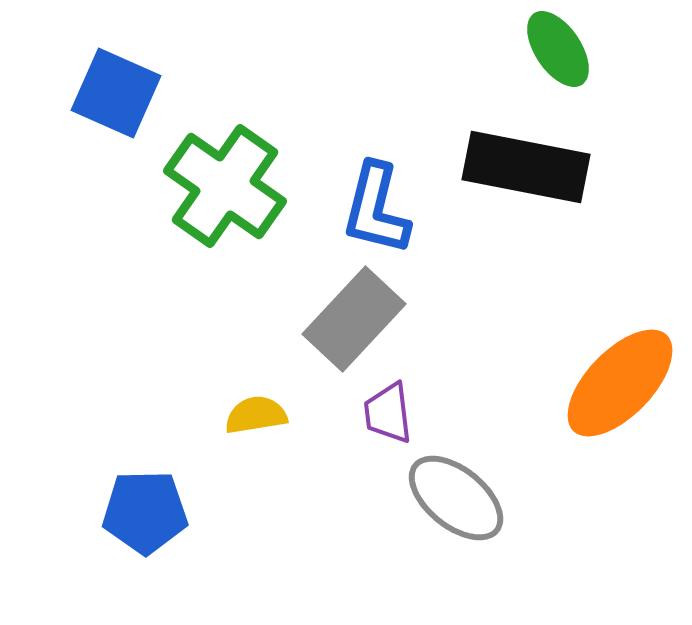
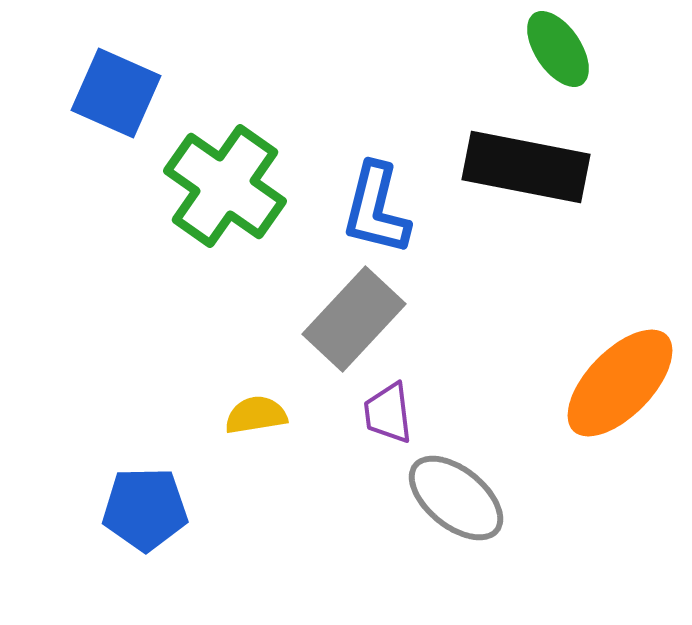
blue pentagon: moved 3 px up
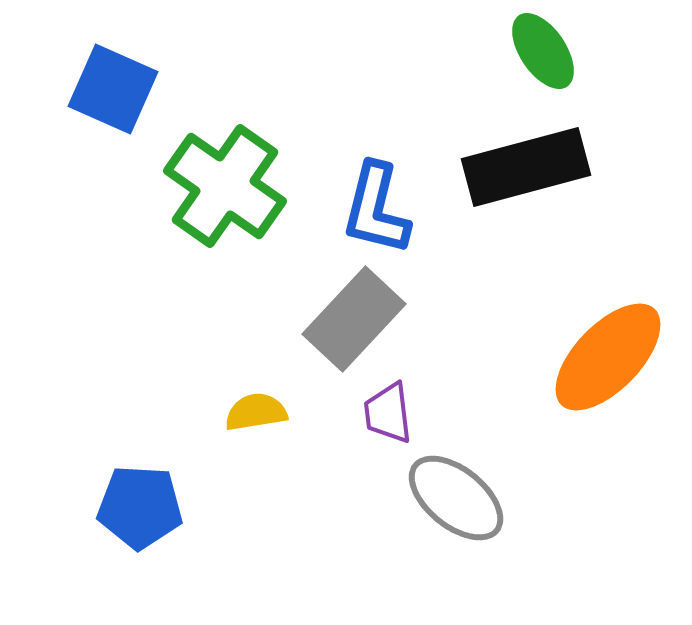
green ellipse: moved 15 px left, 2 px down
blue square: moved 3 px left, 4 px up
black rectangle: rotated 26 degrees counterclockwise
orange ellipse: moved 12 px left, 26 px up
yellow semicircle: moved 3 px up
blue pentagon: moved 5 px left, 2 px up; rotated 4 degrees clockwise
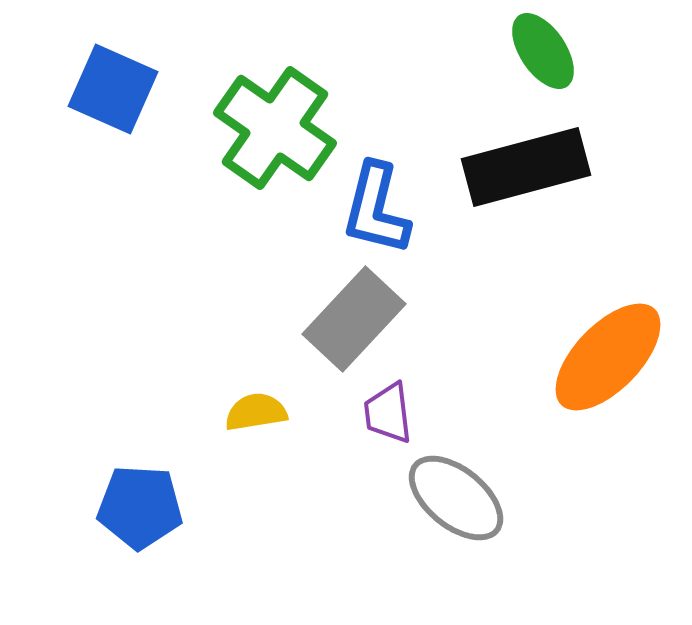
green cross: moved 50 px right, 58 px up
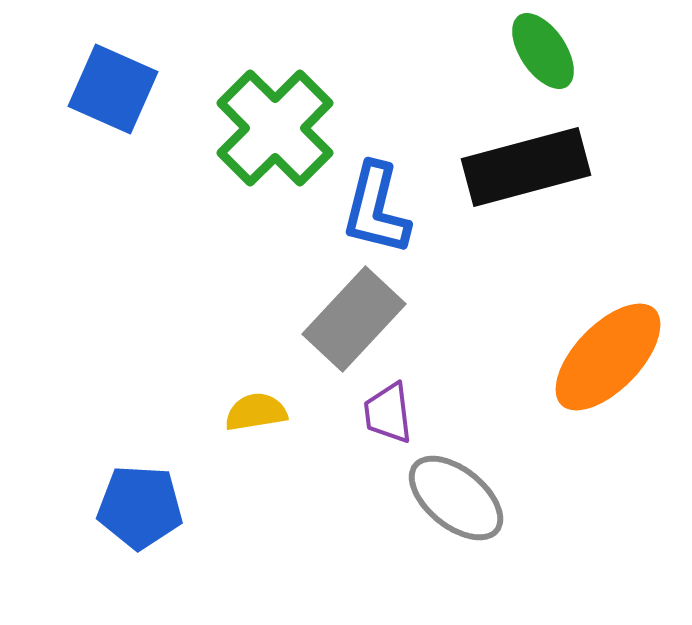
green cross: rotated 10 degrees clockwise
